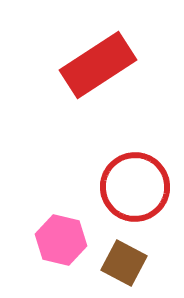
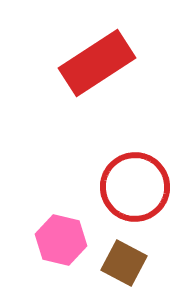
red rectangle: moved 1 px left, 2 px up
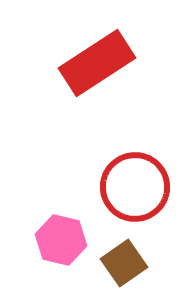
brown square: rotated 27 degrees clockwise
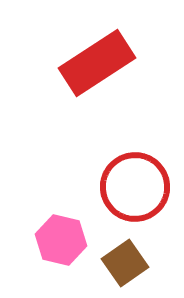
brown square: moved 1 px right
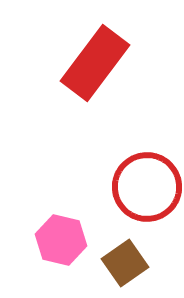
red rectangle: moved 2 px left; rotated 20 degrees counterclockwise
red circle: moved 12 px right
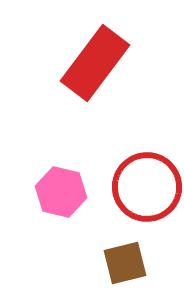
pink hexagon: moved 48 px up
brown square: rotated 21 degrees clockwise
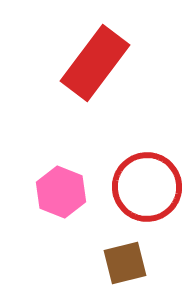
pink hexagon: rotated 9 degrees clockwise
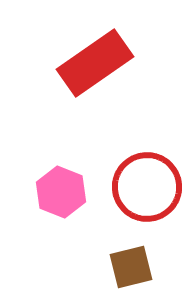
red rectangle: rotated 18 degrees clockwise
brown square: moved 6 px right, 4 px down
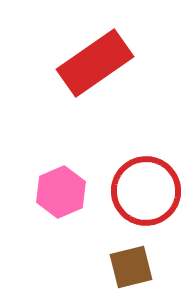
red circle: moved 1 px left, 4 px down
pink hexagon: rotated 15 degrees clockwise
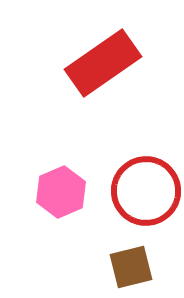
red rectangle: moved 8 px right
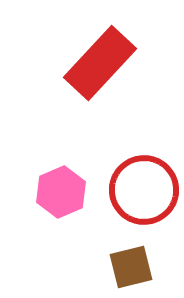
red rectangle: moved 3 px left; rotated 12 degrees counterclockwise
red circle: moved 2 px left, 1 px up
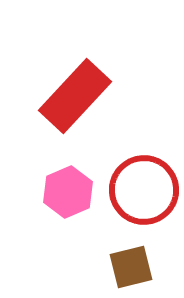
red rectangle: moved 25 px left, 33 px down
pink hexagon: moved 7 px right
